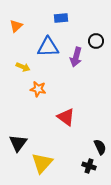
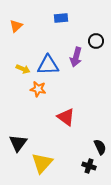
blue triangle: moved 18 px down
yellow arrow: moved 2 px down
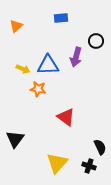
black triangle: moved 3 px left, 4 px up
yellow triangle: moved 15 px right
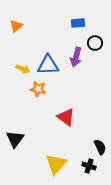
blue rectangle: moved 17 px right, 5 px down
black circle: moved 1 px left, 2 px down
yellow triangle: moved 1 px left, 1 px down
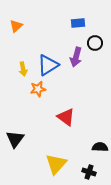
blue triangle: rotated 30 degrees counterclockwise
yellow arrow: rotated 56 degrees clockwise
orange star: rotated 21 degrees counterclockwise
black semicircle: rotated 63 degrees counterclockwise
black cross: moved 6 px down
